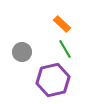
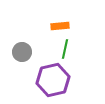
orange rectangle: moved 2 px left, 2 px down; rotated 48 degrees counterclockwise
green line: rotated 42 degrees clockwise
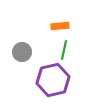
green line: moved 1 px left, 1 px down
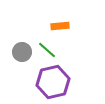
green line: moved 17 px left; rotated 60 degrees counterclockwise
purple hexagon: moved 2 px down
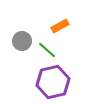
orange rectangle: rotated 24 degrees counterclockwise
gray circle: moved 11 px up
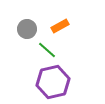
gray circle: moved 5 px right, 12 px up
